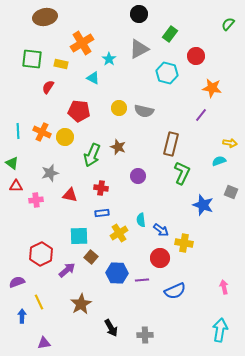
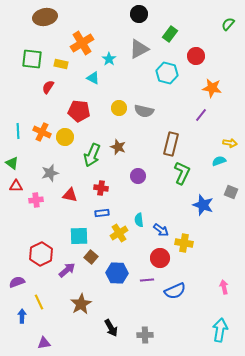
cyan semicircle at (141, 220): moved 2 px left
purple line at (142, 280): moved 5 px right
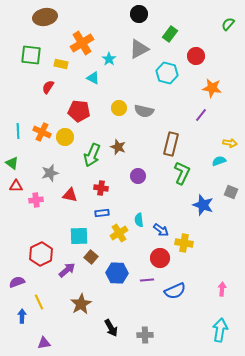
green square at (32, 59): moved 1 px left, 4 px up
pink arrow at (224, 287): moved 2 px left, 2 px down; rotated 16 degrees clockwise
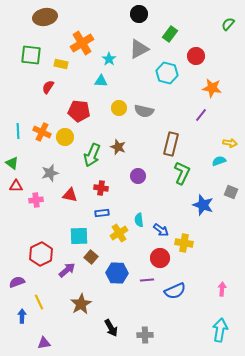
cyan triangle at (93, 78): moved 8 px right, 3 px down; rotated 24 degrees counterclockwise
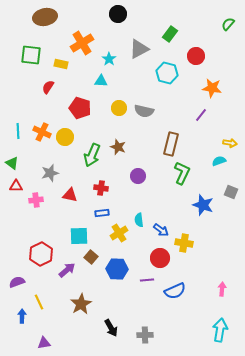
black circle at (139, 14): moved 21 px left
red pentagon at (79, 111): moved 1 px right, 3 px up; rotated 10 degrees clockwise
blue hexagon at (117, 273): moved 4 px up
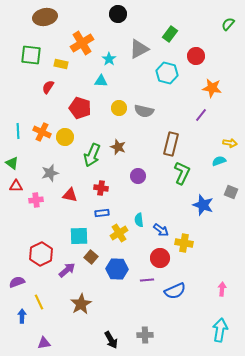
black arrow at (111, 328): moved 12 px down
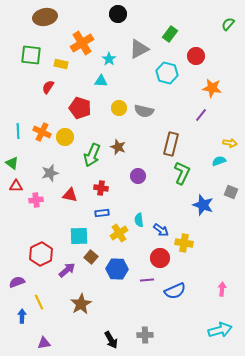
cyan arrow at (220, 330): rotated 65 degrees clockwise
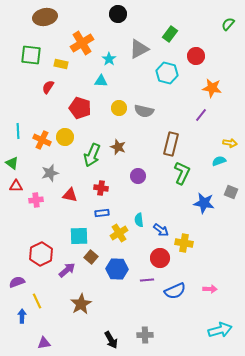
orange cross at (42, 132): moved 8 px down
blue star at (203, 205): moved 1 px right, 2 px up; rotated 10 degrees counterclockwise
pink arrow at (222, 289): moved 12 px left; rotated 88 degrees clockwise
yellow line at (39, 302): moved 2 px left, 1 px up
